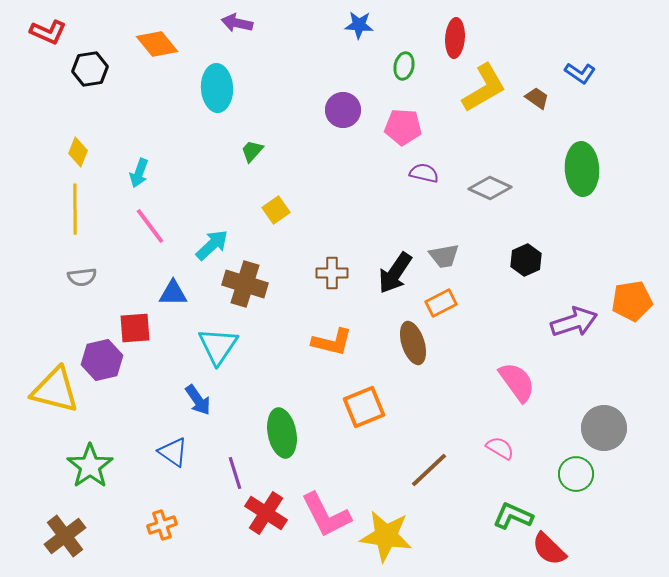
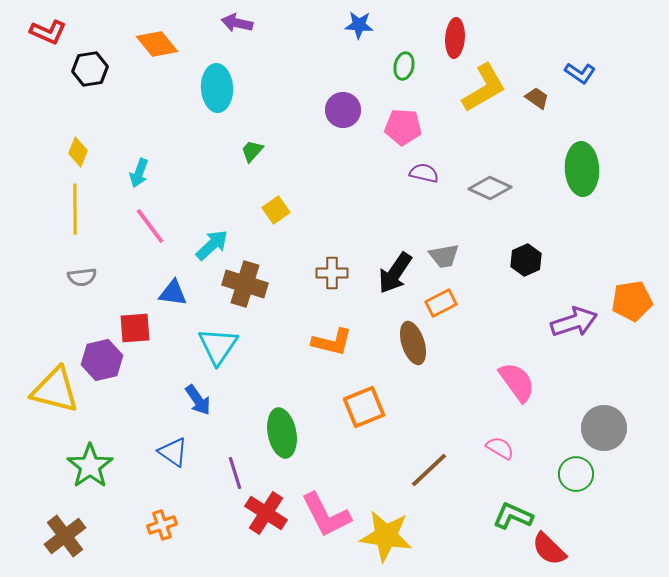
blue triangle at (173, 293): rotated 8 degrees clockwise
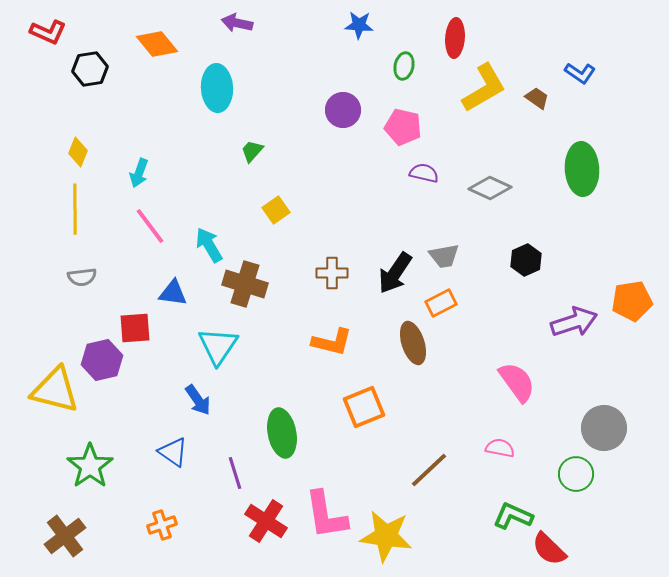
pink pentagon at (403, 127): rotated 9 degrees clockwise
cyan arrow at (212, 245): moved 3 px left; rotated 78 degrees counterclockwise
pink semicircle at (500, 448): rotated 20 degrees counterclockwise
red cross at (266, 513): moved 8 px down
pink L-shape at (326, 515): rotated 18 degrees clockwise
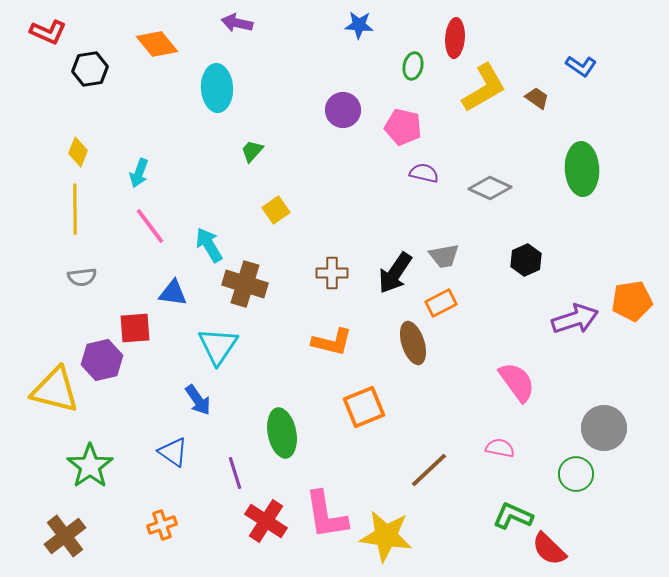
green ellipse at (404, 66): moved 9 px right
blue L-shape at (580, 73): moved 1 px right, 7 px up
purple arrow at (574, 322): moved 1 px right, 3 px up
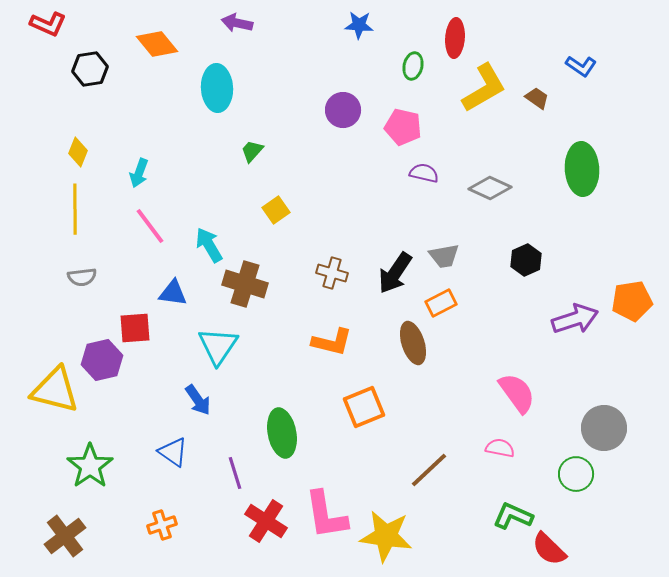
red L-shape at (48, 32): moved 8 px up
brown cross at (332, 273): rotated 16 degrees clockwise
pink semicircle at (517, 382): moved 11 px down
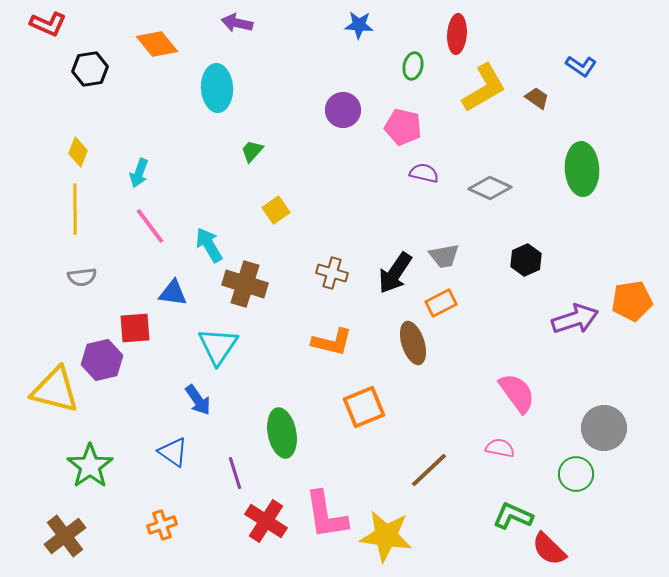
red ellipse at (455, 38): moved 2 px right, 4 px up
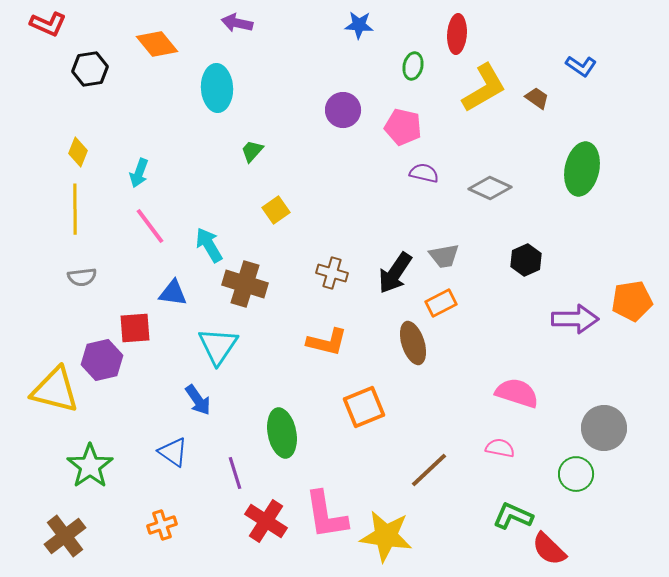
green ellipse at (582, 169): rotated 15 degrees clockwise
purple arrow at (575, 319): rotated 18 degrees clockwise
orange L-shape at (332, 342): moved 5 px left
pink semicircle at (517, 393): rotated 36 degrees counterclockwise
